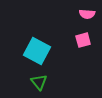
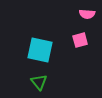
pink square: moved 3 px left
cyan square: moved 3 px right, 1 px up; rotated 16 degrees counterclockwise
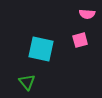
cyan square: moved 1 px right, 1 px up
green triangle: moved 12 px left
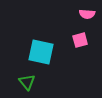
cyan square: moved 3 px down
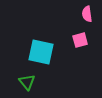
pink semicircle: rotated 77 degrees clockwise
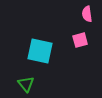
cyan square: moved 1 px left, 1 px up
green triangle: moved 1 px left, 2 px down
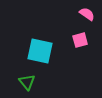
pink semicircle: rotated 133 degrees clockwise
green triangle: moved 1 px right, 2 px up
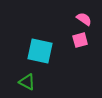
pink semicircle: moved 3 px left, 5 px down
green triangle: rotated 24 degrees counterclockwise
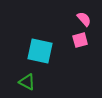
pink semicircle: rotated 14 degrees clockwise
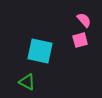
pink semicircle: moved 1 px down
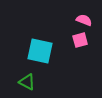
pink semicircle: rotated 28 degrees counterclockwise
